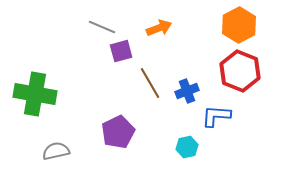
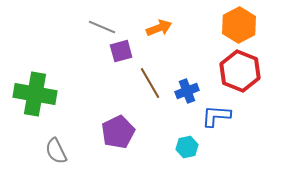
gray semicircle: rotated 104 degrees counterclockwise
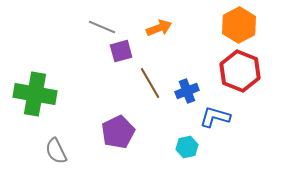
blue L-shape: moved 1 px left, 1 px down; rotated 12 degrees clockwise
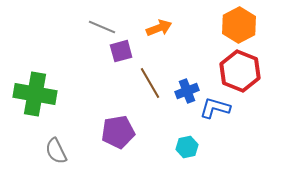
blue L-shape: moved 9 px up
purple pentagon: rotated 16 degrees clockwise
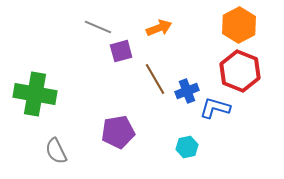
gray line: moved 4 px left
brown line: moved 5 px right, 4 px up
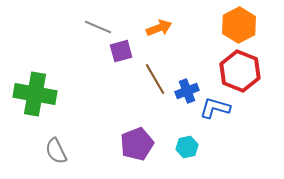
purple pentagon: moved 19 px right, 12 px down; rotated 12 degrees counterclockwise
